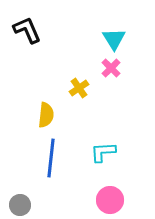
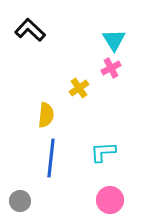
black L-shape: moved 3 px right; rotated 24 degrees counterclockwise
cyan triangle: moved 1 px down
pink cross: rotated 18 degrees clockwise
gray circle: moved 4 px up
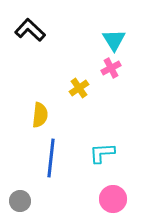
yellow semicircle: moved 6 px left
cyan L-shape: moved 1 px left, 1 px down
pink circle: moved 3 px right, 1 px up
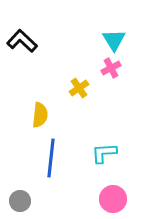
black L-shape: moved 8 px left, 11 px down
cyan L-shape: moved 2 px right
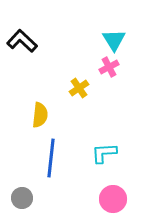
pink cross: moved 2 px left, 1 px up
gray circle: moved 2 px right, 3 px up
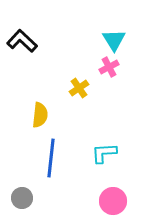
pink circle: moved 2 px down
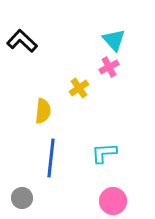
cyan triangle: rotated 10 degrees counterclockwise
yellow semicircle: moved 3 px right, 4 px up
